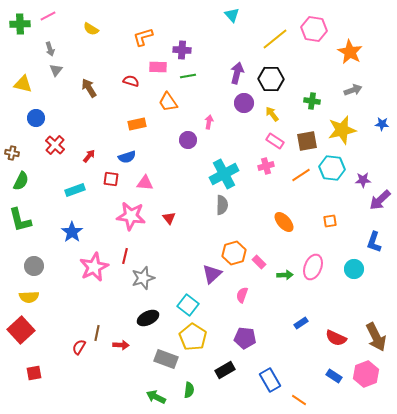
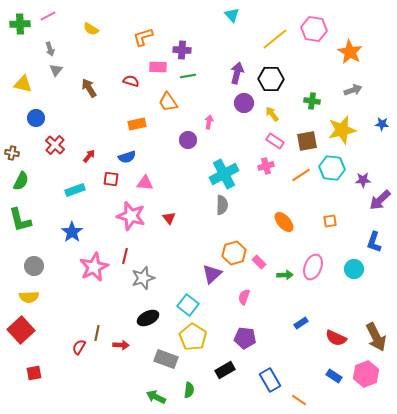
pink star at (131, 216): rotated 8 degrees clockwise
pink semicircle at (242, 295): moved 2 px right, 2 px down
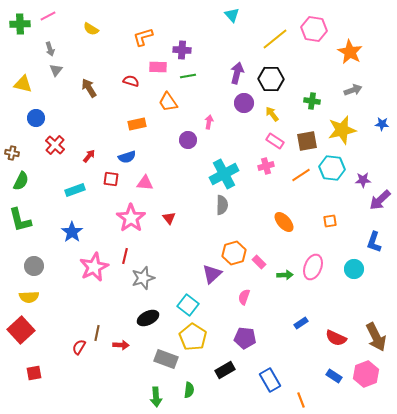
pink star at (131, 216): moved 2 px down; rotated 20 degrees clockwise
green arrow at (156, 397): rotated 120 degrees counterclockwise
orange line at (299, 400): moved 2 px right; rotated 35 degrees clockwise
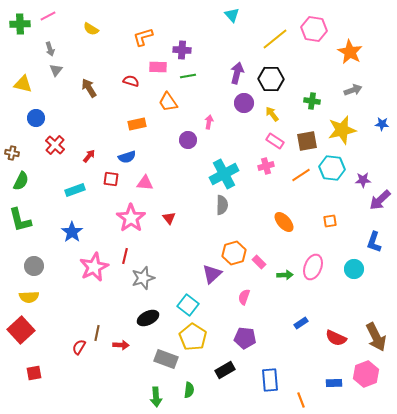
blue rectangle at (334, 376): moved 7 px down; rotated 35 degrees counterclockwise
blue rectangle at (270, 380): rotated 25 degrees clockwise
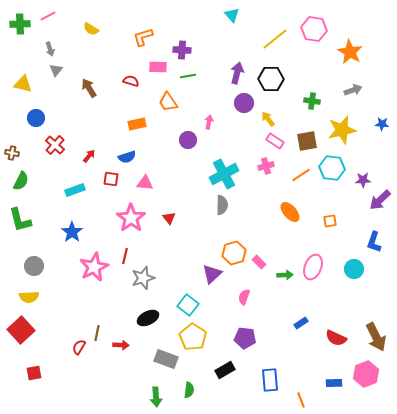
yellow arrow at (272, 114): moved 4 px left, 5 px down
orange ellipse at (284, 222): moved 6 px right, 10 px up
